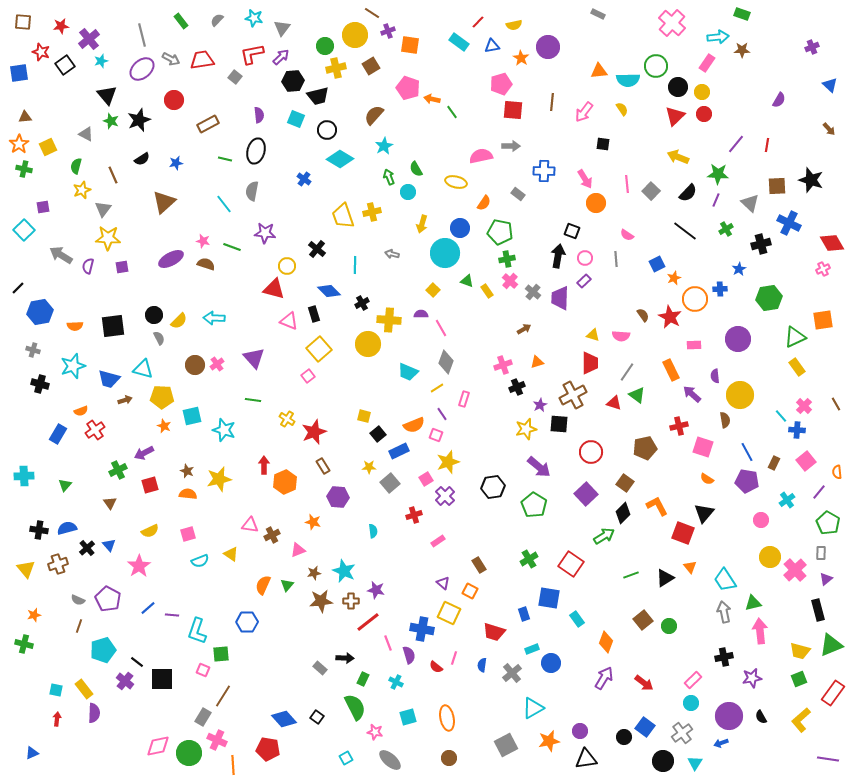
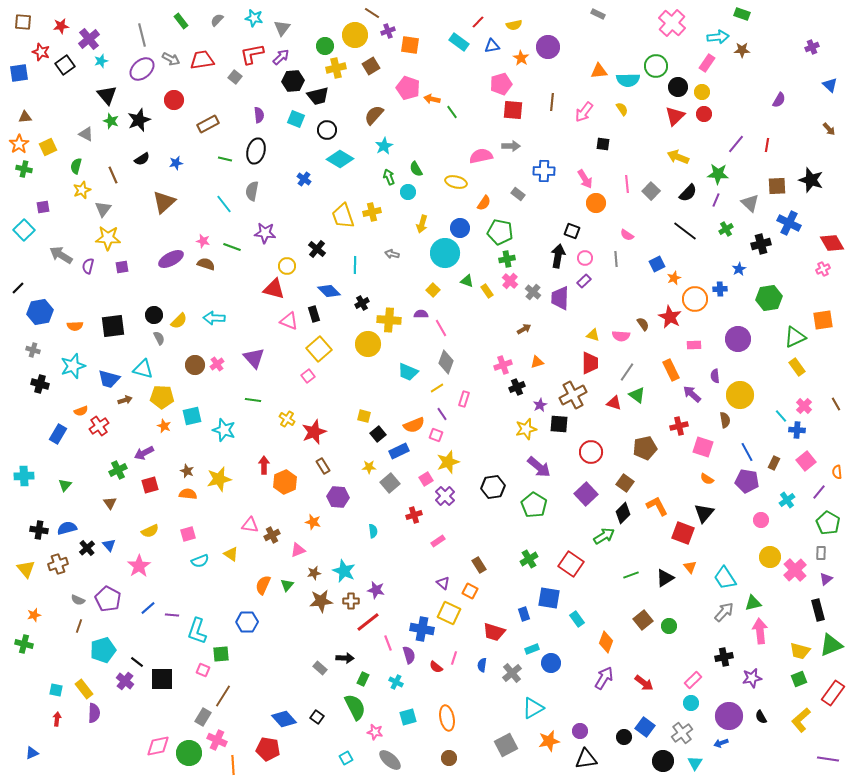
brown semicircle at (643, 315): moved 9 px down
red cross at (95, 430): moved 4 px right, 4 px up
cyan trapezoid at (725, 580): moved 2 px up
gray arrow at (724, 612): rotated 55 degrees clockwise
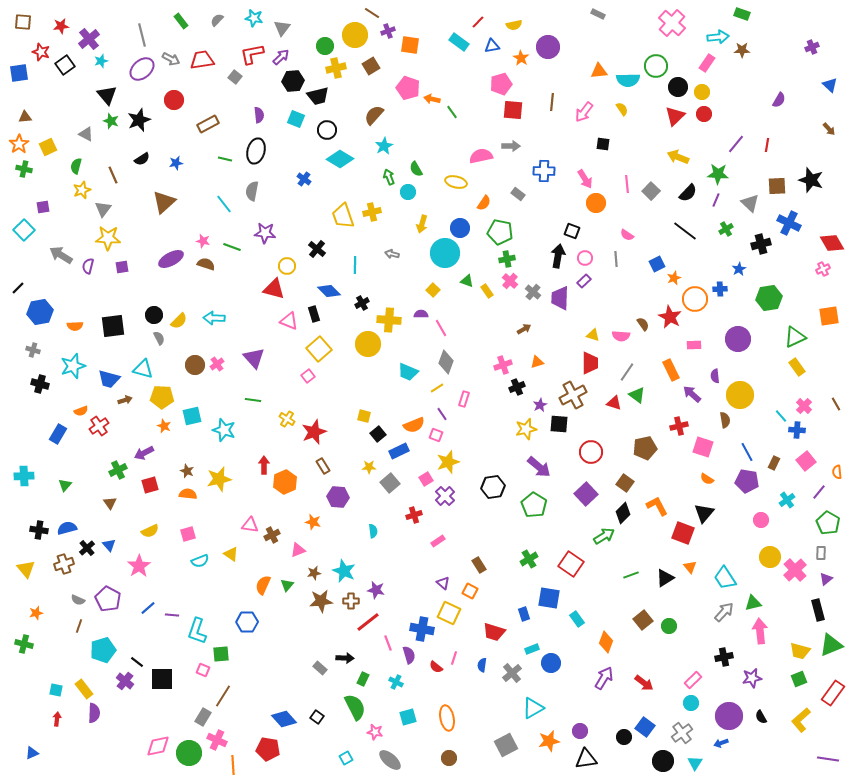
orange square at (823, 320): moved 6 px right, 4 px up
brown cross at (58, 564): moved 6 px right
orange star at (34, 615): moved 2 px right, 2 px up
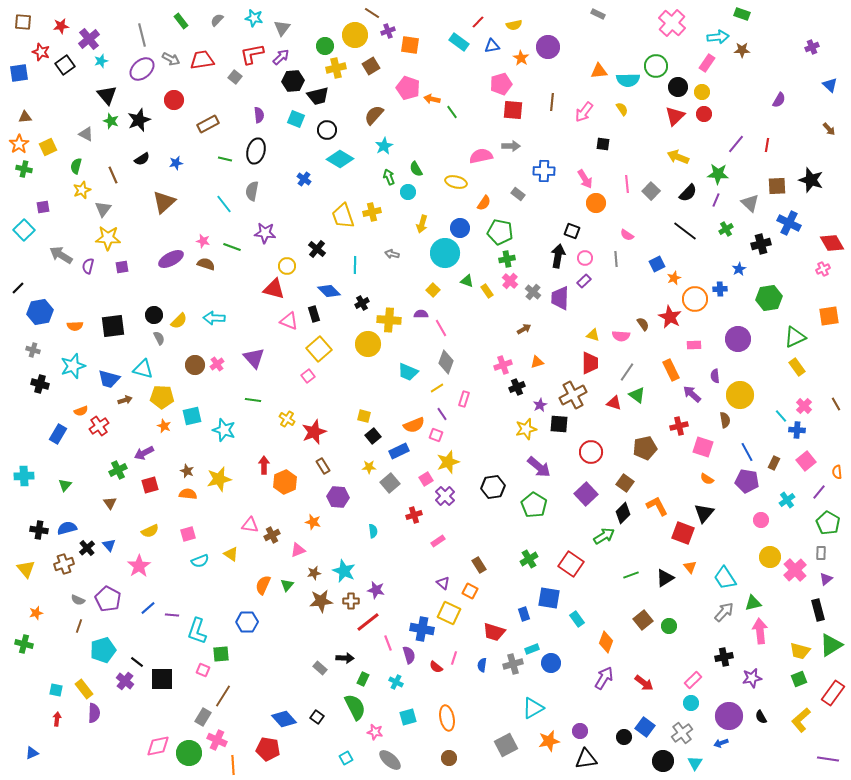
black square at (378, 434): moved 5 px left, 2 px down
green triangle at (831, 645): rotated 10 degrees counterclockwise
gray cross at (512, 673): moved 1 px right, 9 px up; rotated 24 degrees clockwise
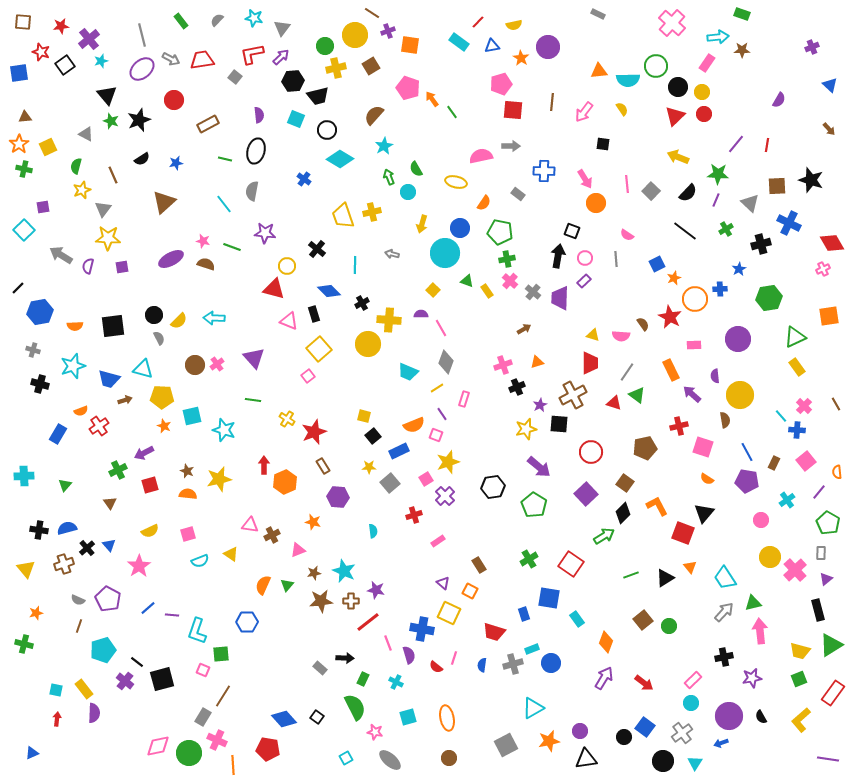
orange arrow at (432, 99): rotated 42 degrees clockwise
black square at (162, 679): rotated 15 degrees counterclockwise
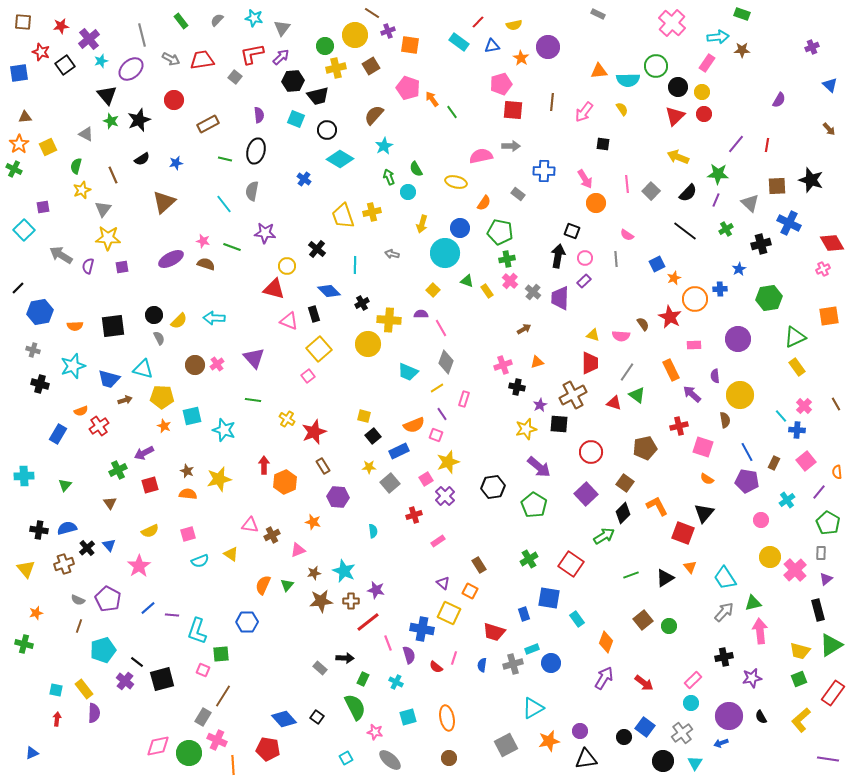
purple ellipse at (142, 69): moved 11 px left
green cross at (24, 169): moved 10 px left; rotated 14 degrees clockwise
black cross at (517, 387): rotated 35 degrees clockwise
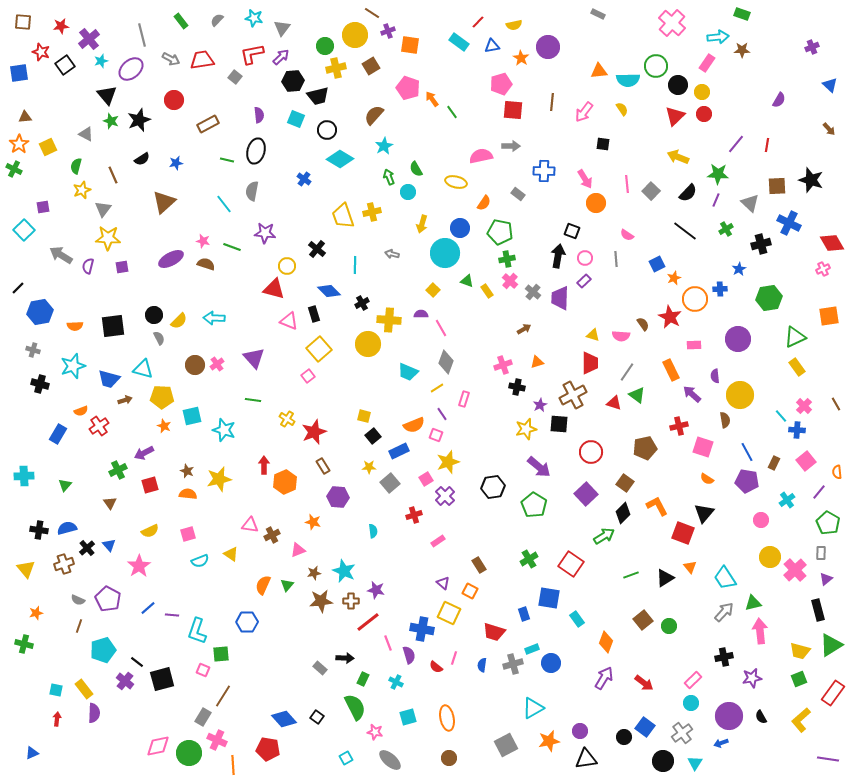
black circle at (678, 87): moved 2 px up
green line at (225, 159): moved 2 px right, 1 px down
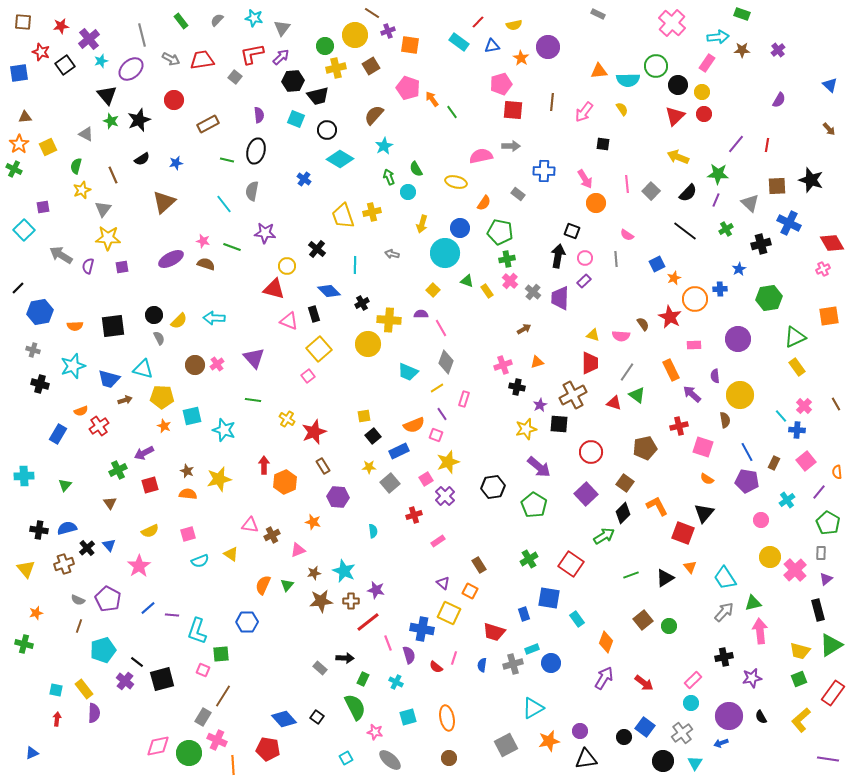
purple cross at (812, 47): moved 34 px left, 3 px down; rotated 16 degrees counterclockwise
yellow square at (364, 416): rotated 24 degrees counterclockwise
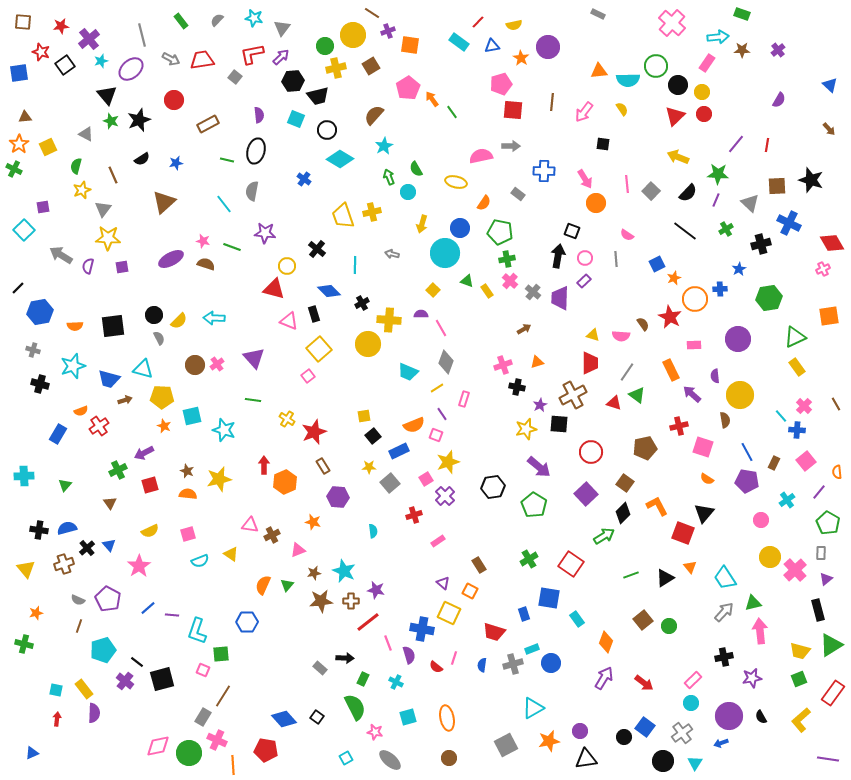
yellow circle at (355, 35): moved 2 px left
pink pentagon at (408, 88): rotated 20 degrees clockwise
red pentagon at (268, 749): moved 2 px left, 1 px down
